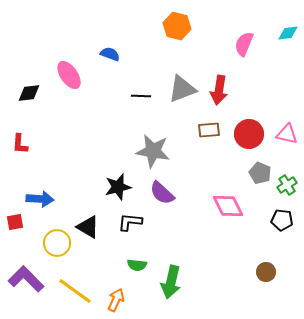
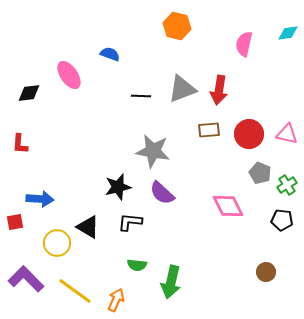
pink semicircle: rotated 10 degrees counterclockwise
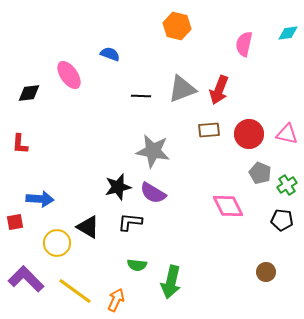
red arrow: rotated 12 degrees clockwise
purple semicircle: moved 9 px left; rotated 12 degrees counterclockwise
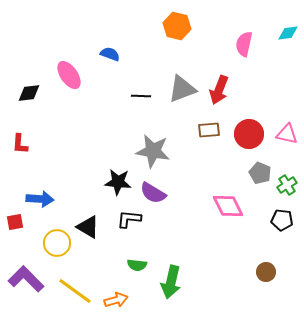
black star: moved 5 px up; rotated 20 degrees clockwise
black L-shape: moved 1 px left, 3 px up
orange arrow: rotated 50 degrees clockwise
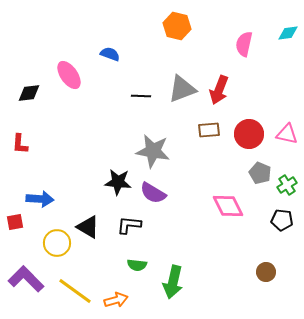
black L-shape: moved 6 px down
green arrow: moved 2 px right
